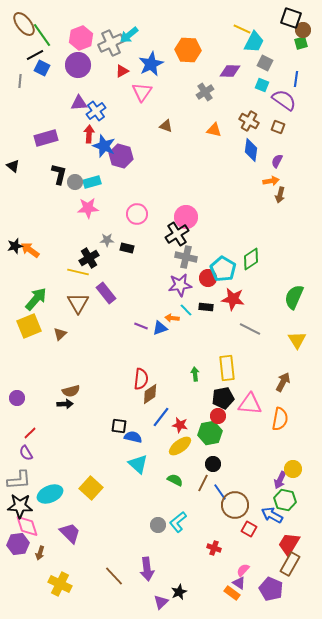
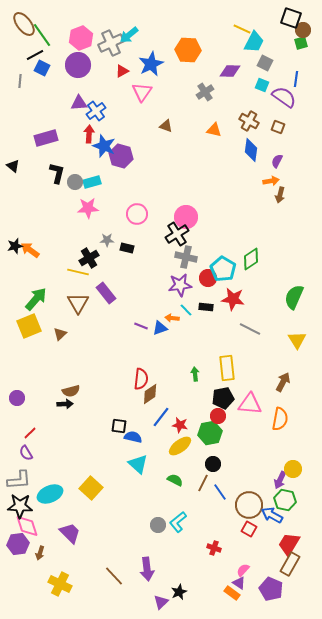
purple semicircle at (284, 100): moved 3 px up
black L-shape at (59, 174): moved 2 px left, 1 px up
brown circle at (235, 505): moved 14 px right
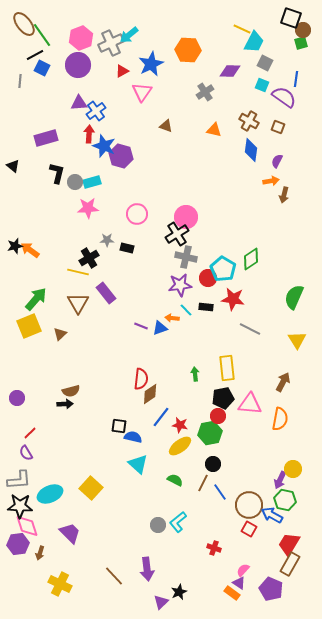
brown arrow at (280, 195): moved 4 px right
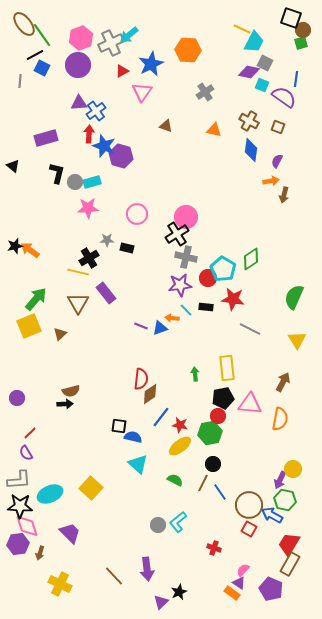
purple diamond at (230, 71): moved 19 px right, 1 px down; rotated 10 degrees clockwise
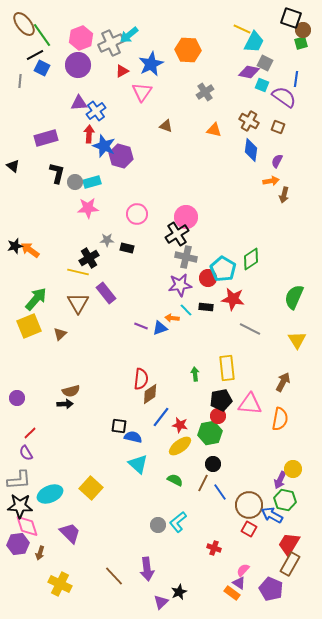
black pentagon at (223, 398): moved 2 px left, 2 px down
